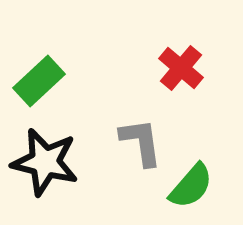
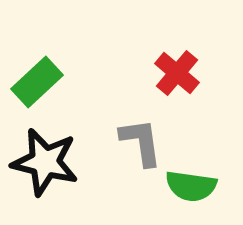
red cross: moved 4 px left, 5 px down
green rectangle: moved 2 px left, 1 px down
green semicircle: rotated 57 degrees clockwise
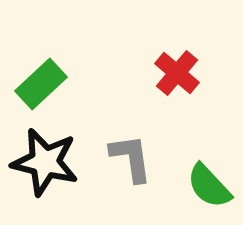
green rectangle: moved 4 px right, 2 px down
gray L-shape: moved 10 px left, 16 px down
green semicircle: moved 18 px right; rotated 39 degrees clockwise
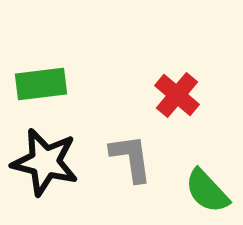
red cross: moved 22 px down
green rectangle: rotated 36 degrees clockwise
green semicircle: moved 2 px left, 5 px down
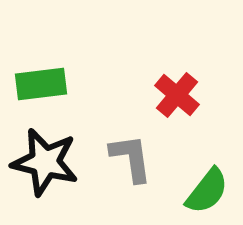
green semicircle: rotated 99 degrees counterclockwise
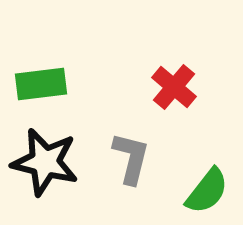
red cross: moved 3 px left, 8 px up
gray L-shape: rotated 22 degrees clockwise
